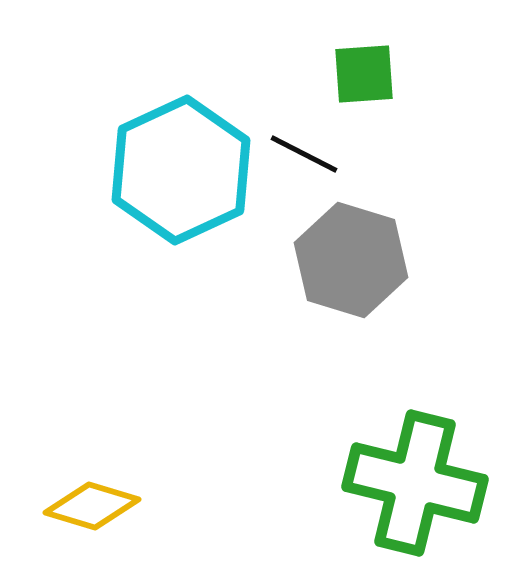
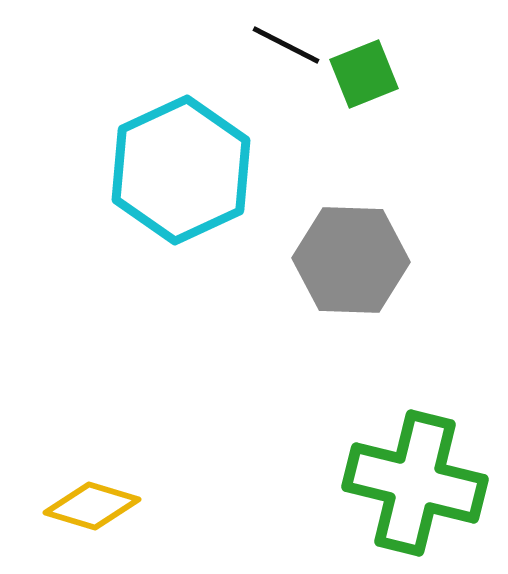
green square: rotated 18 degrees counterclockwise
black line: moved 18 px left, 109 px up
gray hexagon: rotated 15 degrees counterclockwise
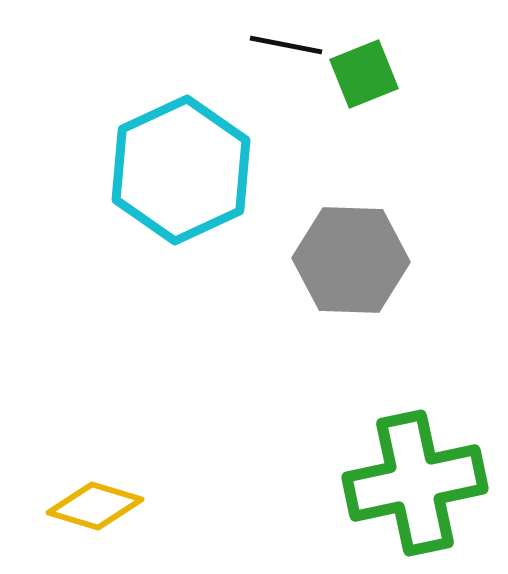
black line: rotated 16 degrees counterclockwise
green cross: rotated 26 degrees counterclockwise
yellow diamond: moved 3 px right
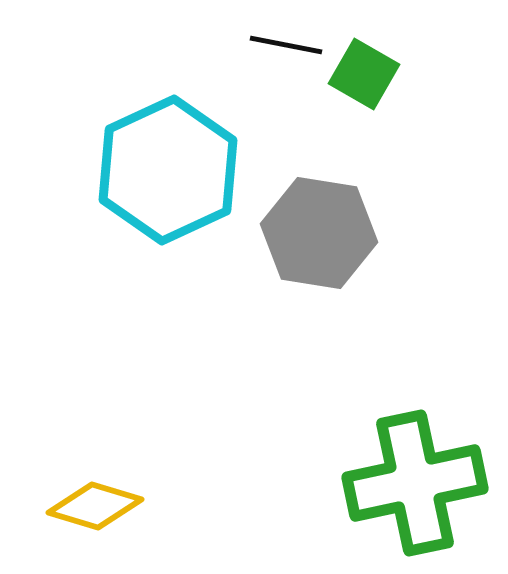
green square: rotated 38 degrees counterclockwise
cyan hexagon: moved 13 px left
gray hexagon: moved 32 px left, 27 px up; rotated 7 degrees clockwise
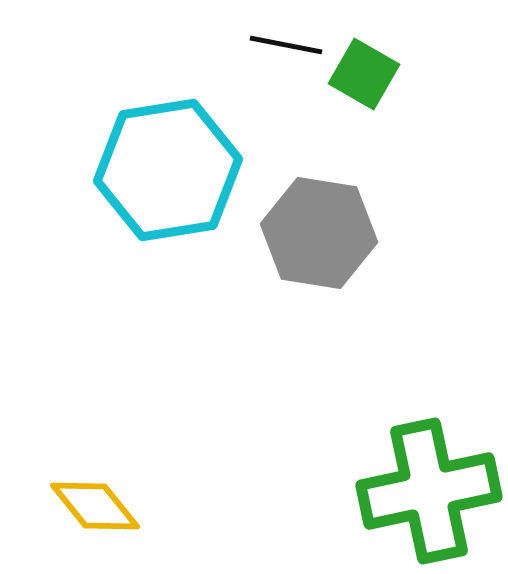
cyan hexagon: rotated 16 degrees clockwise
green cross: moved 14 px right, 8 px down
yellow diamond: rotated 34 degrees clockwise
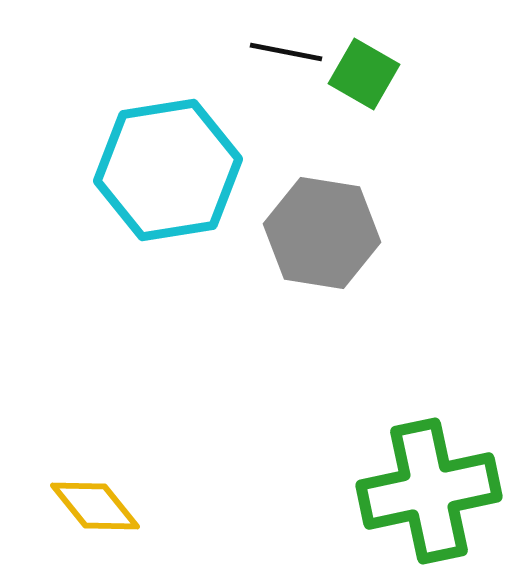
black line: moved 7 px down
gray hexagon: moved 3 px right
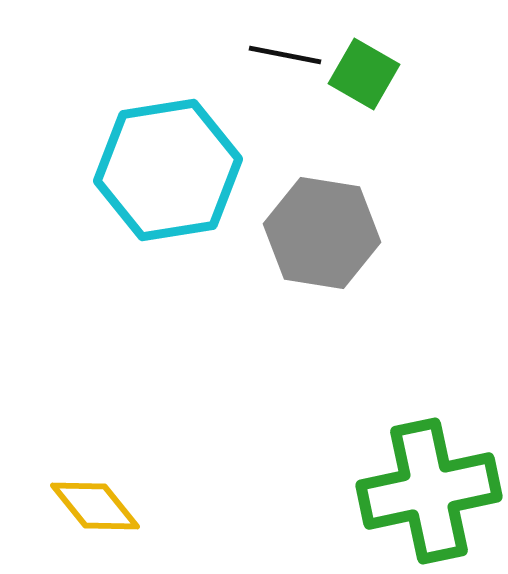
black line: moved 1 px left, 3 px down
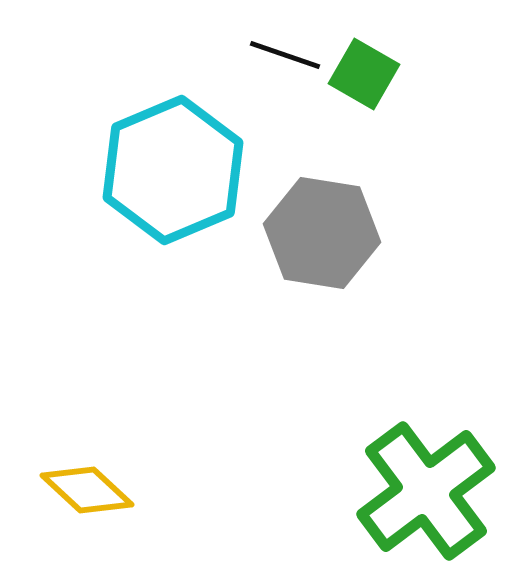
black line: rotated 8 degrees clockwise
cyan hexagon: moved 5 px right; rotated 14 degrees counterclockwise
green cross: moved 3 px left; rotated 25 degrees counterclockwise
yellow diamond: moved 8 px left, 16 px up; rotated 8 degrees counterclockwise
